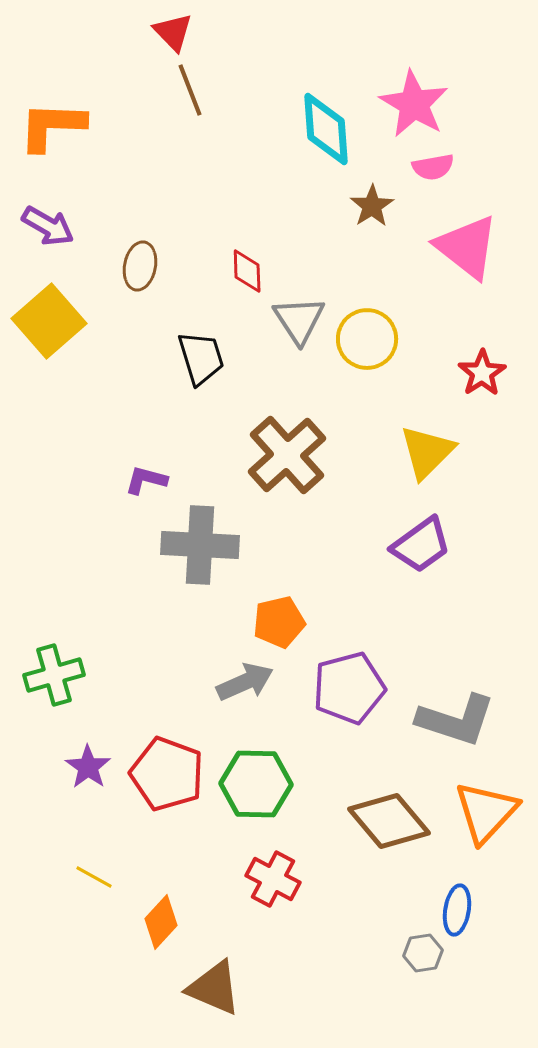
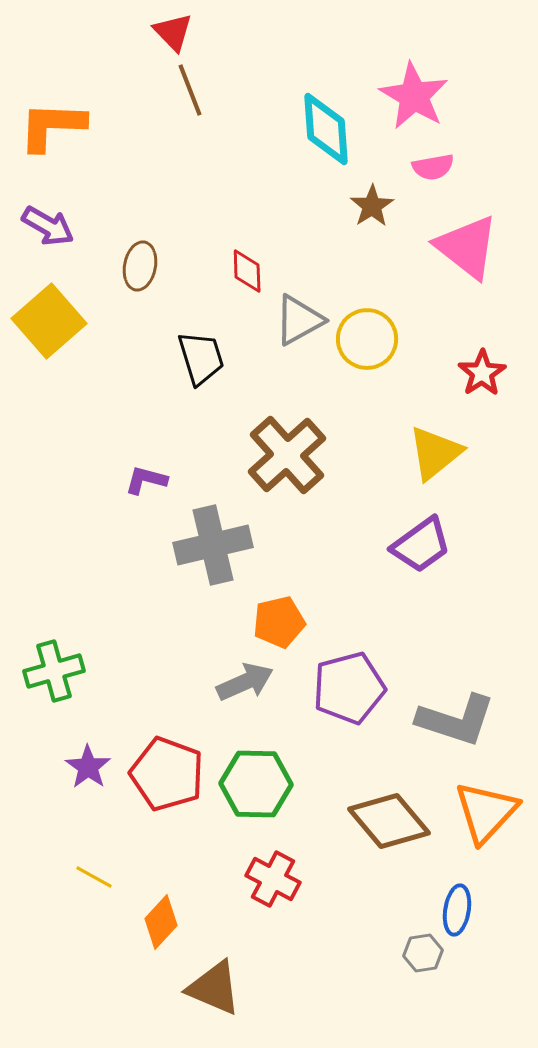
pink star: moved 8 px up
gray triangle: rotated 34 degrees clockwise
yellow triangle: moved 8 px right, 1 px down; rotated 6 degrees clockwise
gray cross: moved 13 px right; rotated 16 degrees counterclockwise
green cross: moved 4 px up
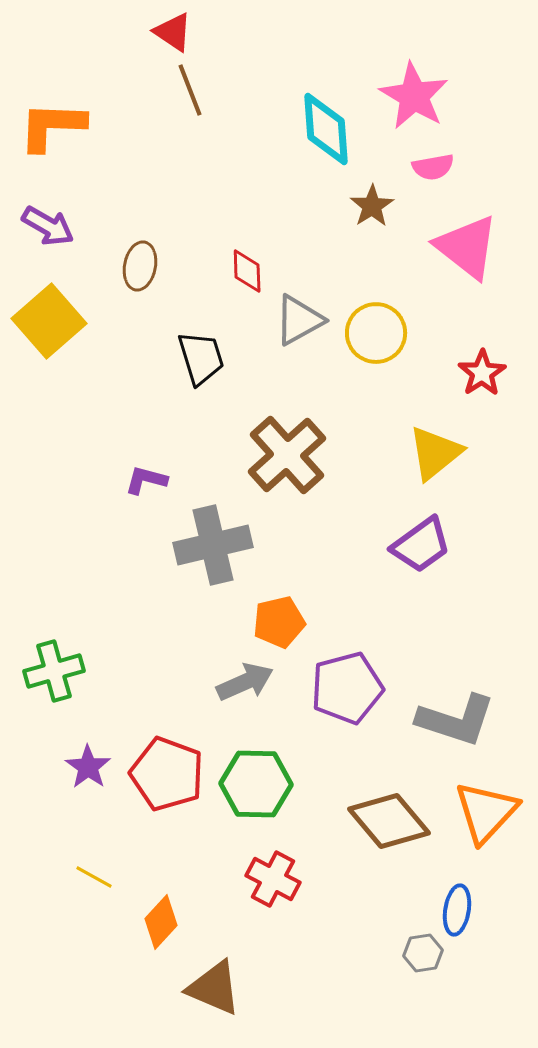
red triangle: rotated 12 degrees counterclockwise
yellow circle: moved 9 px right, 6 px up
purple pentagon: moved 2 px left
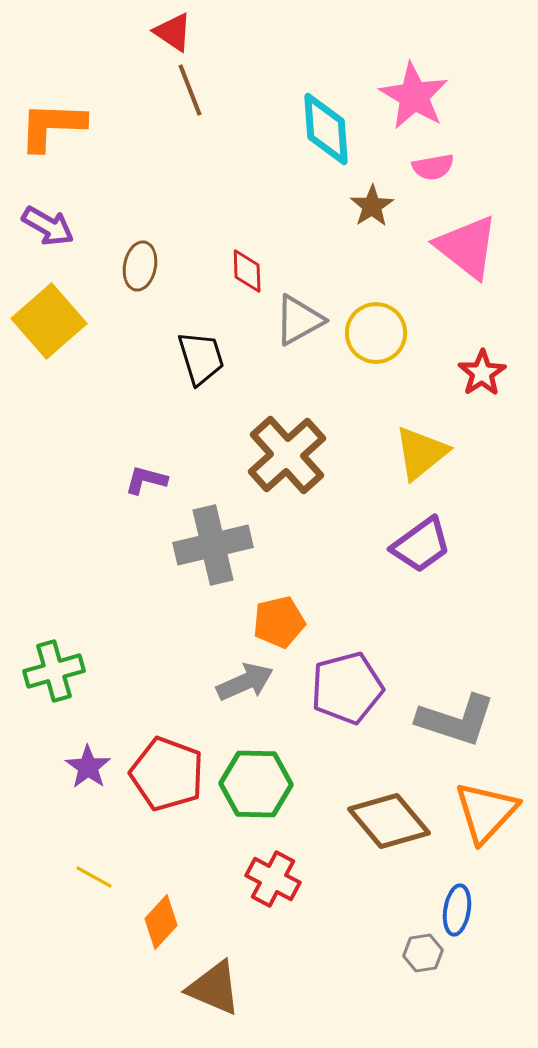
yellow triangle: moved 14 px left
